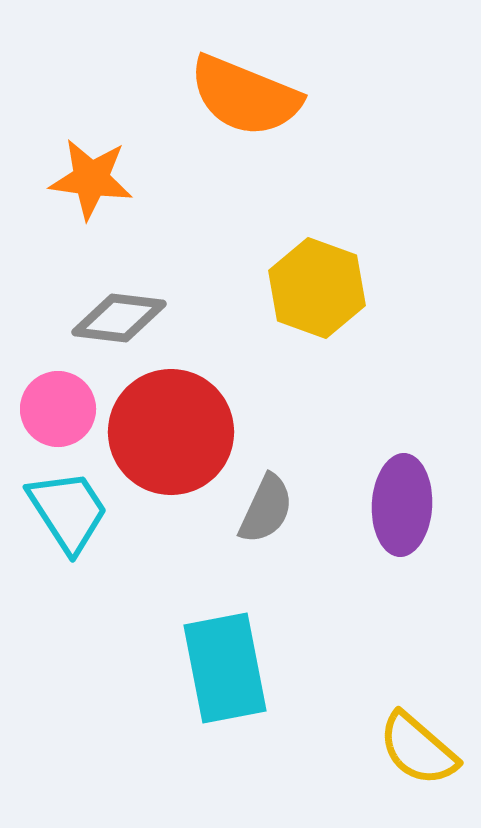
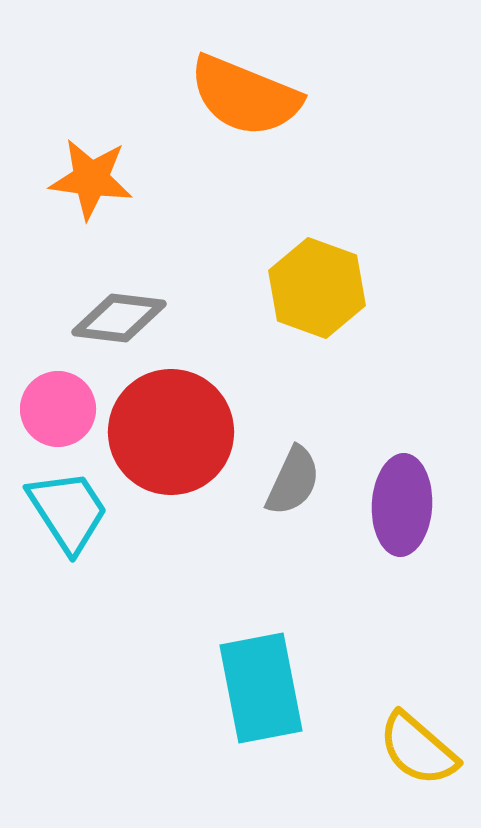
gray semicircle: moved 27 px right, 28 px up
cyan rectangle: moved 36 px right, 20 px down
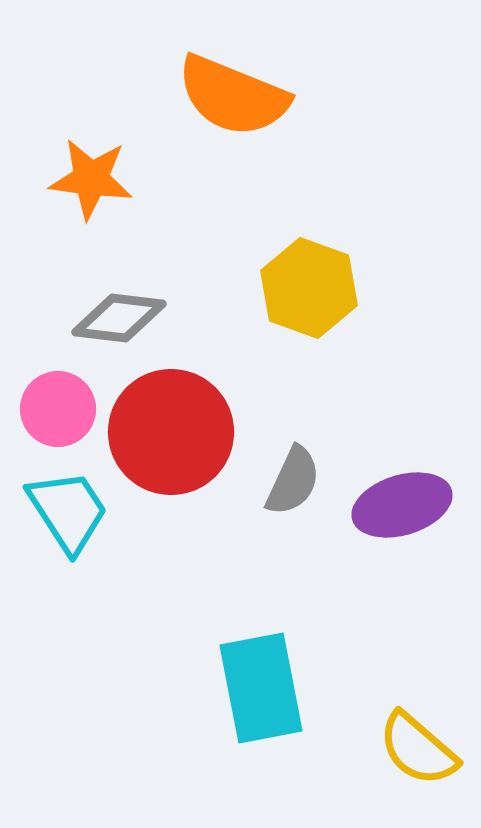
orange semicircle: moved 12 px left
yellow hexagon: moved 8 px left
purple ellipse: rotated 70 degrees clockwise
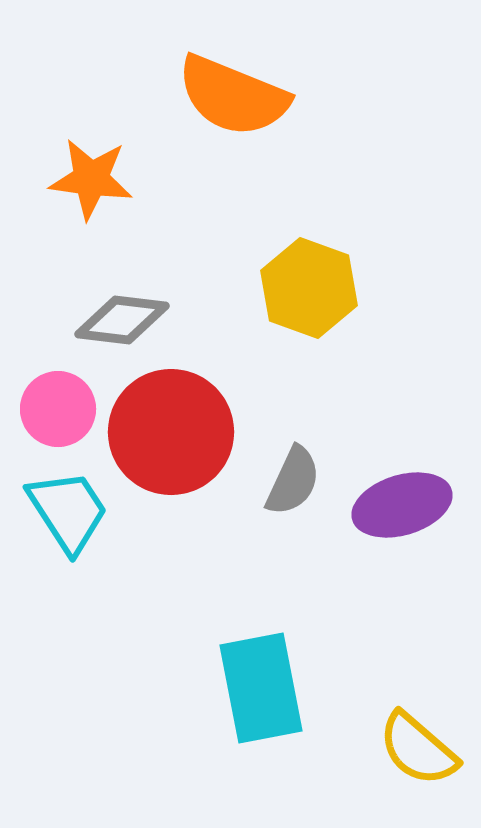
gray diamond: moved 3 px right, 2 px down
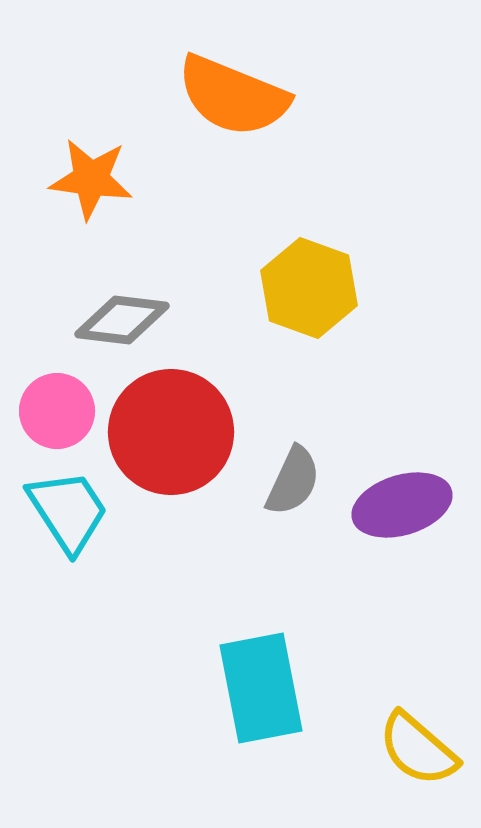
pink circle: moved 1 px left, 2 px down
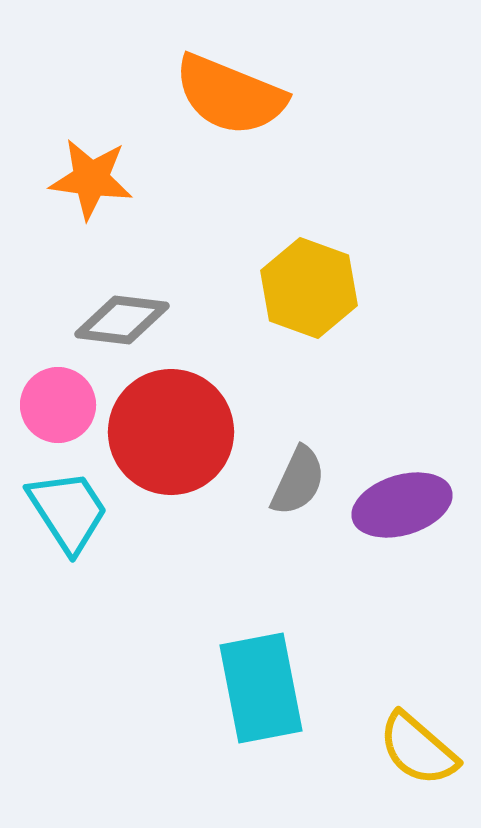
orange semicircle: moved 3 px left, 1 px up
pink circle: moved 1 px right, 6 px up
gray semicircle: moved 5 px right
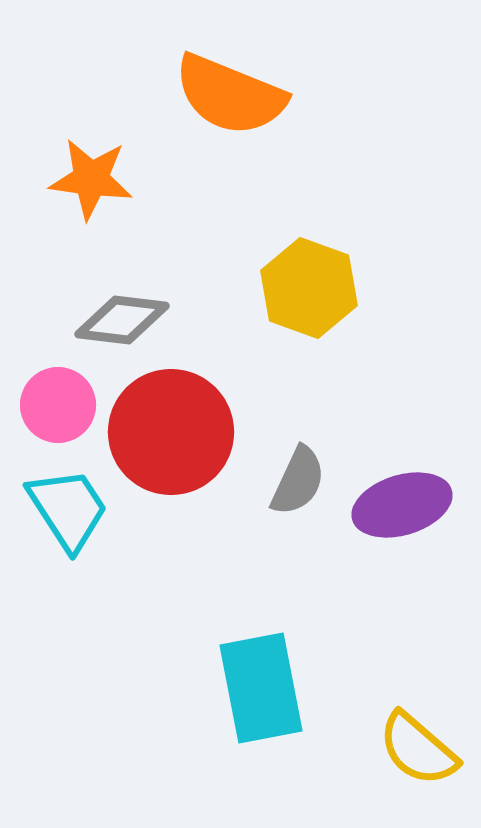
cyan trapezoid: moved 2 px up
